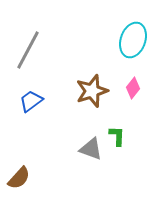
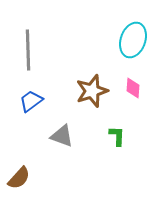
gray line: rotated 30 degrees counterclockwise
pink diamond: rotated 35 degrees counterclockwise
gray triangle: moved 29 px left, 13 px up
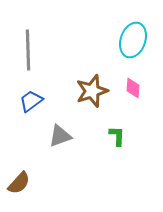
gray triangle: moved 2 px left; rotated 40 degrees counterclockwise
brown semicircle: moved 5 px down
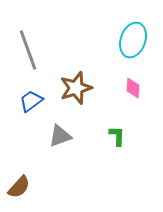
gray line: rotated 18 degrees counterclockwise
brown star: moved 16 px left, 3 px up
brown semicircle: moved 4 px down
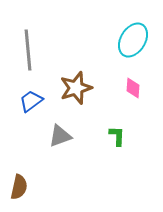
cyan ellipse: rotated 12 degrees clockwise
gray line: rotated 15 degrees clockwise
brown semicircle: rotated 30 degrees counterclockwise
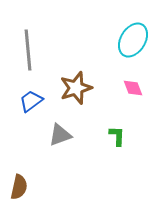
pink diamond: rotated 25 degrees counterclockwise
gray triangle: moved 1 px up
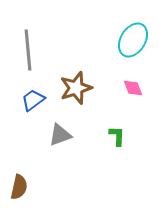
blue trapezoid: moved 2 px right, 1 px up
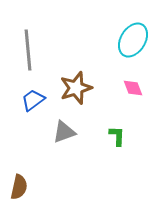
gray triangle: moved 4 px right, 3 px up
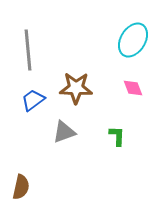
brown star: rotated 20 degrees clockwise
brown semicircle: moved 2 px right
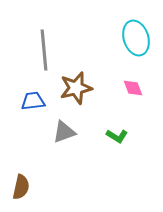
cyan ellipse: moved 3 px right, 2 px up; rotated 48 degrees counterclockwise
gray line: moved 16 px right
brown star: rotated 16 degrees counterclockwise
blue trapezoid: moved 1 px down; rotated 30 degrees clockwise
green L-shape: rotated 120 degrees clockwise
